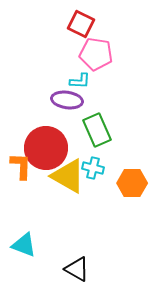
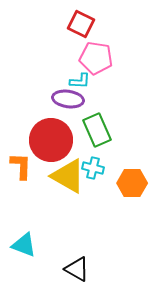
pink pentagon: moved 4 px down
purple ellipse: moved 1 px right, 1 px up
red circle: moved 5 px right, 8 px up
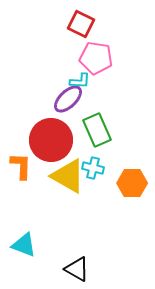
purple ellipse: rotated 52 degrees counterclockwise
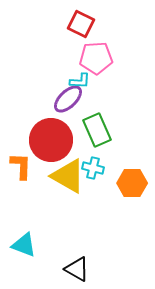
pink pentagon: rotated 12 degrees counterclockwise
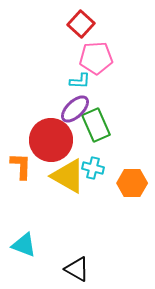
red square: rotated 16 degrees clockwise
purple ellipse: moved 7 px right, 10 px down
green rectangle: moved 1 px left, 5 px up
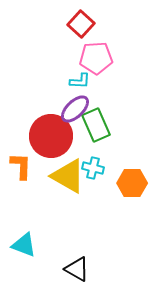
red circle: moved 4 px up
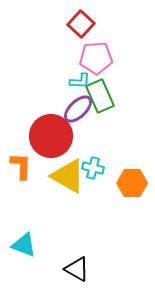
purple ellipse: moved 3 px right
green rectangle: moved 4 px right, 29 px up
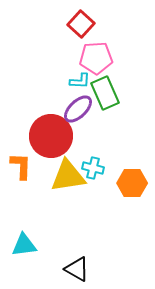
green rectangle: moved 5 px right, 3 px up
yellow triangle: rotated 39 degrees counterclockwise
cyan triangle: rotated 28 degrees counterclockwise
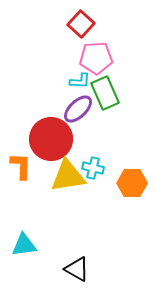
red circle: moved 3 px down
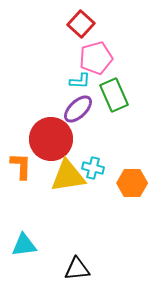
pink pentagon: rotated 12 degrees counterclockwise
green rectangle: moved 9 px right, 2 px down
black triangle: rotated 36 degrees counterclockwise
